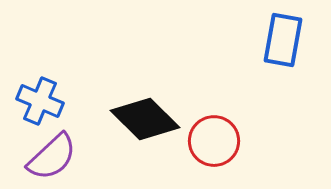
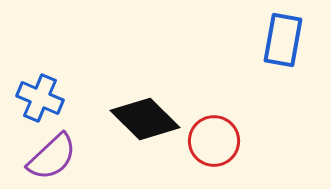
blue cross: moved 3 px up
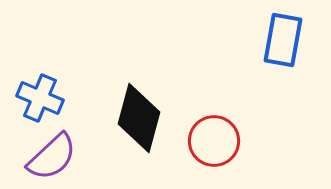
black diamond: moved 6 px left, 1 px up; rotated 60 degrees clockwise
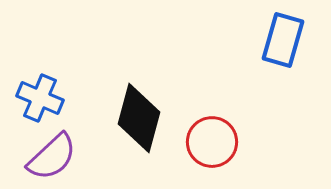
blue rectangle: rotated 6 degrees clockwise
red circle: moved 2 px left, 1 px down
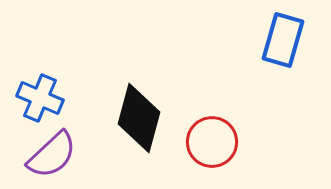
purple semicircle: moved 2 px up
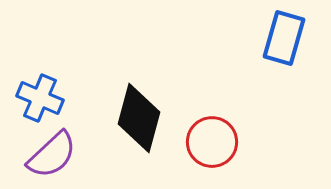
blue rectangle: moved 1 px right, 2 px up
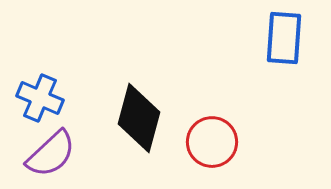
blue rectangle: rotated 12 degrees counterclockwise
purple semicircle: moved 1 px left, 1 px up
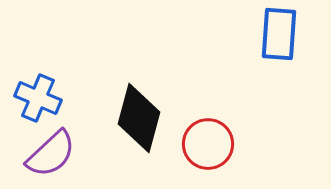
blue rectangle: moved 5 px left, 4 px up
blue cross: moved 2 px left
red circle: moved 4 px left, 2 px down
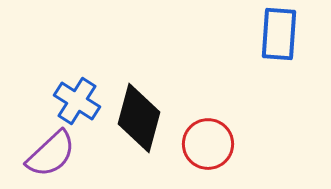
blue cross: moved 39 px right, 3 px down; rotated 9 degrees clockwise
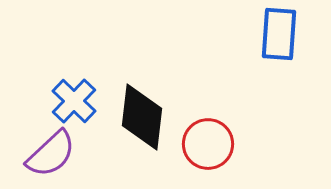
blue cross: moved 3 px left; rotated 12 degrees clockwise
black diamond: moved 3 px right, 1 px up; rotated 8 degrees counterclockwise
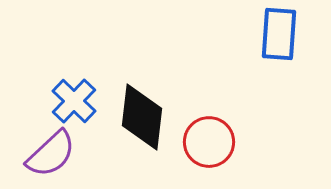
red circle: moved 1 px right, 2 px up
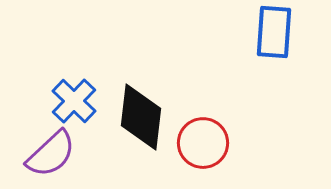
blue rectangle: moved 5 px left, 2 px up
black diamond: moved 1 px left
red circle: moved 6 px left, 1 px down
